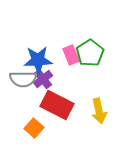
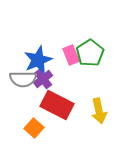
blue star: rotated 20 degrees counterclockwise
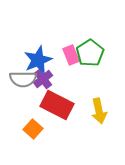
orange square: moved 1 px left, 1 px down
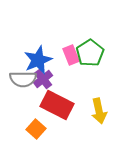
orange square: moved 3 px right
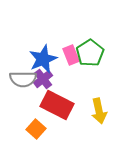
blue star: moved 5 px right, 1 px up
